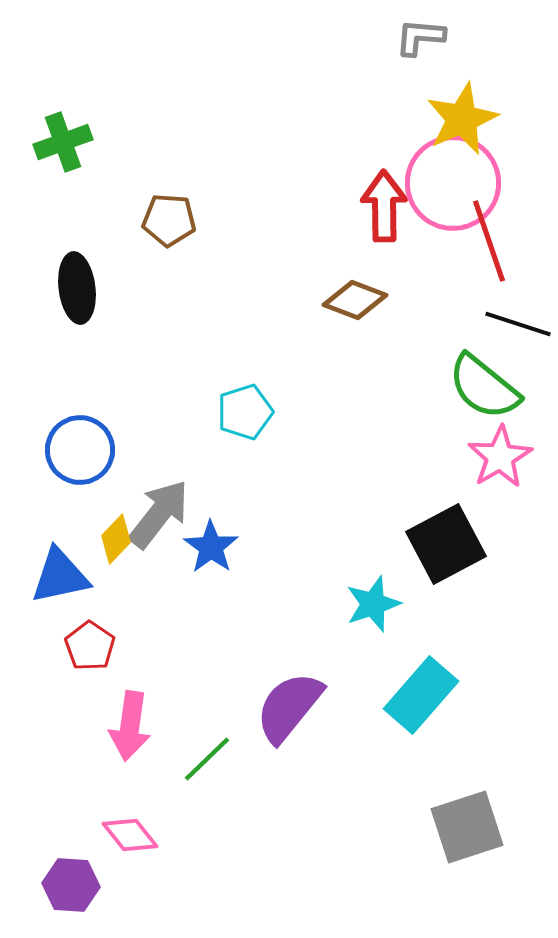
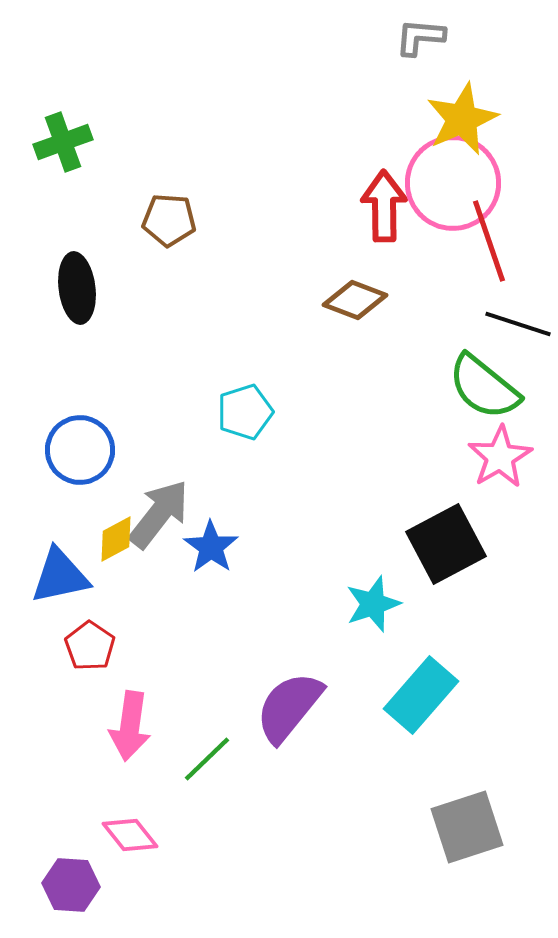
yellow diamond: rotated 18 degrees clockwise
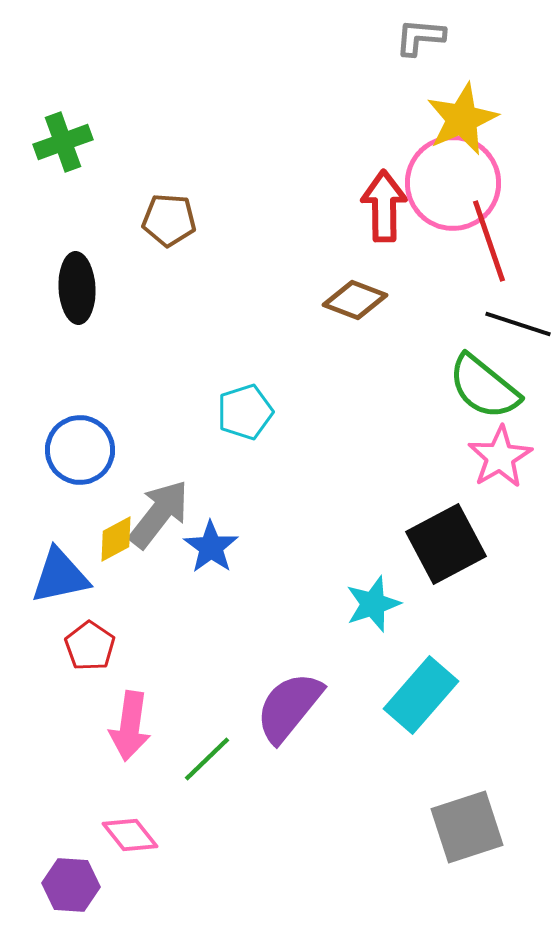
black ellipse: rotated 4 degrees clockwise
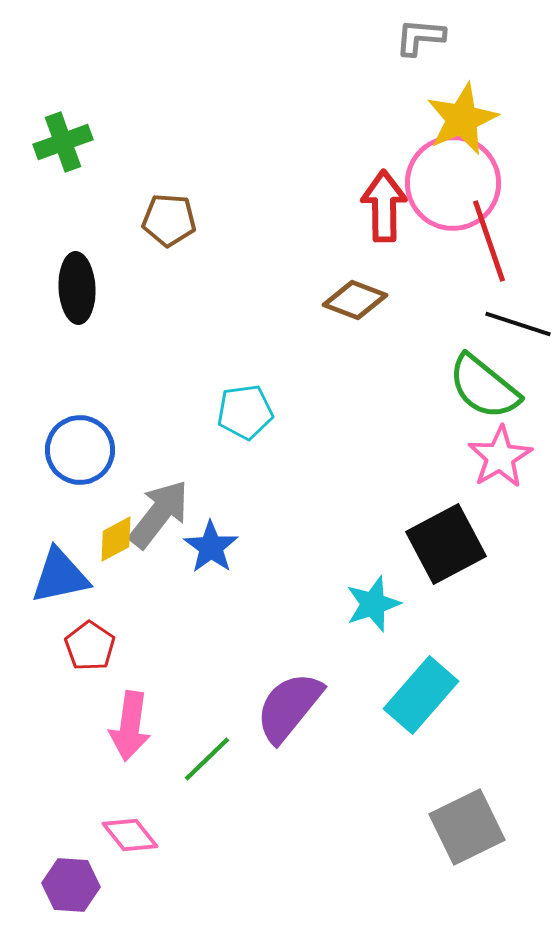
cyan pentagon: rotated 10 degrees clockwise
gray square: rotated 8 degrees counterclockwise
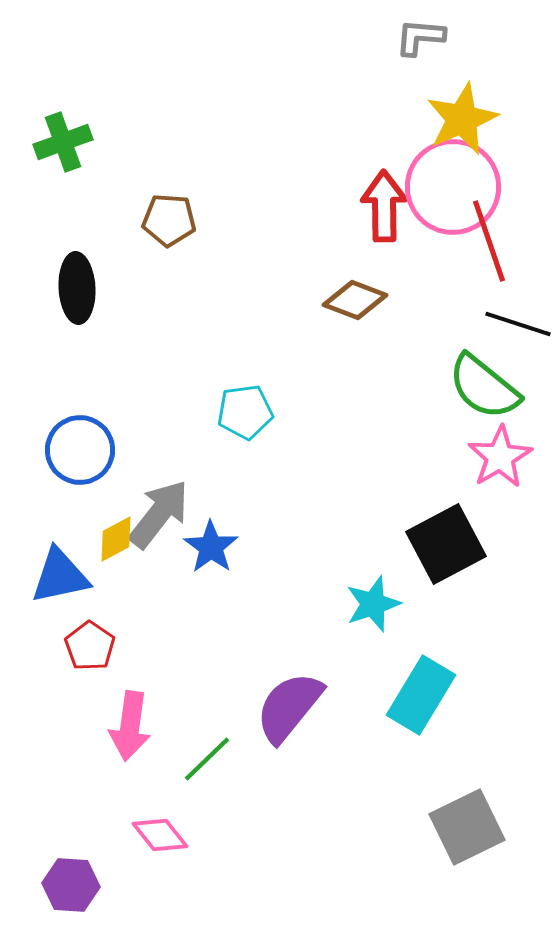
pink circle: moved 4 px down
cyan rectangle: rotated 10 degrees counterclockwise
pink diamond: moved 30 px right
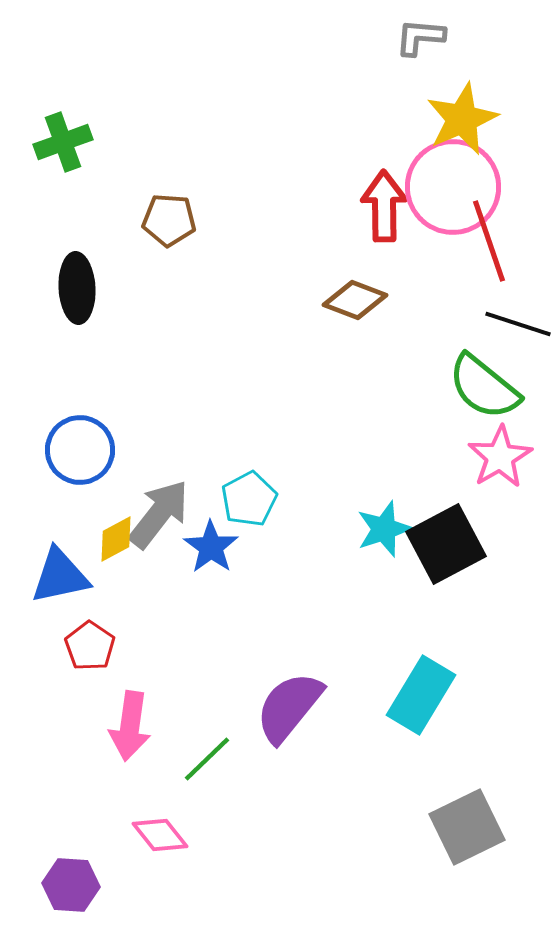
cyan pentagon: moved 4 px right, 87 px down; rotated 20 degrees counterclockwise
cyan star: moved 11 px right, 75 px up
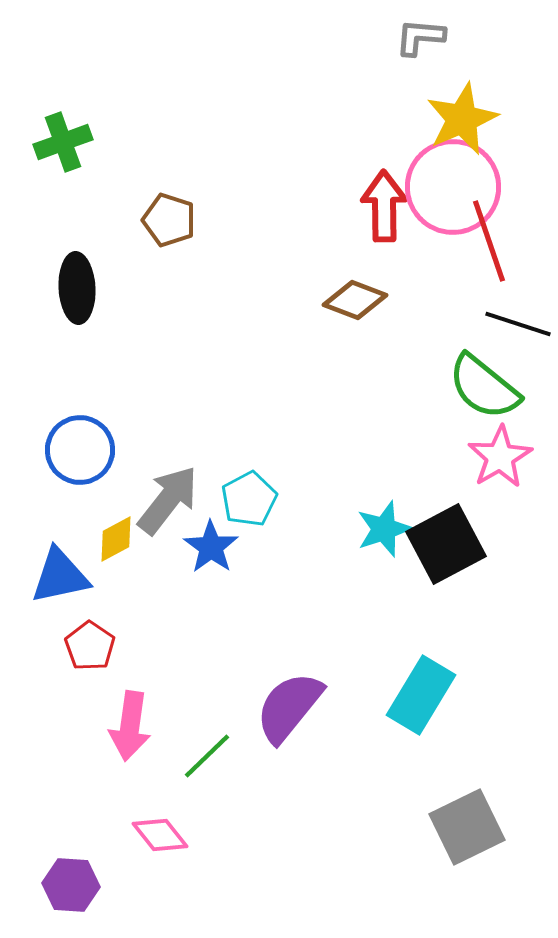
brown pentagon: rotated 14 degrees clockwise
gray arrow: moved 9 px right, 14 px up
green line: moved 3 px up
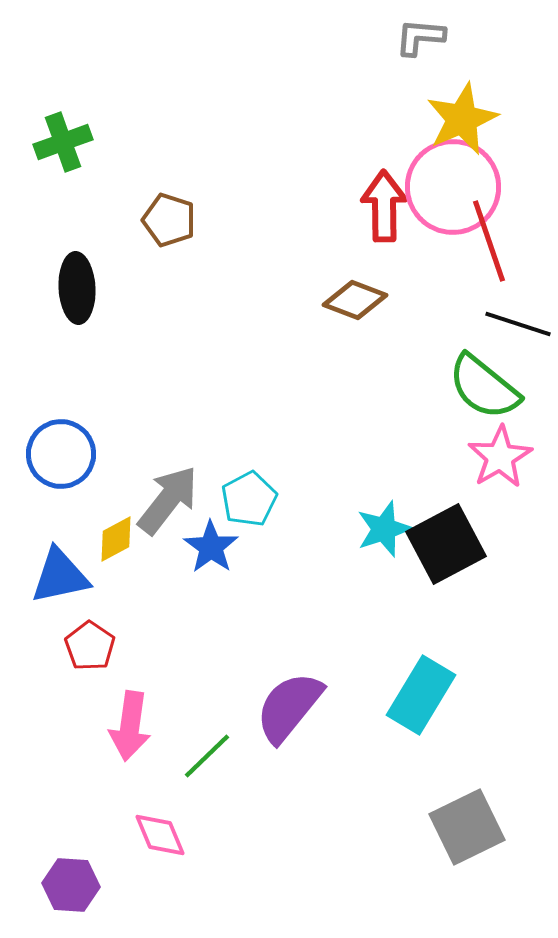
blue circle: moved 19 px left, 4 px down
pink diamond: rotated 16 degrees clockwise
